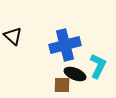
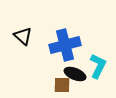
black triangle: moved 10 px right
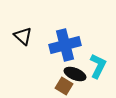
brown square: moved 2 px right, 1 px down; rotated 30 degrees clockwise
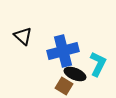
blue cross: moved 2 px left, 6 px down
cyan L-shape: moved 2 px up
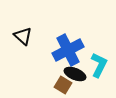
blue cross: moved 5 px right, 1 px up; rotated 12 degrees counterclockwise
cyan L-shape: moved 1 px right, 1 px down
brown square: moved 1 px left, 1 px up
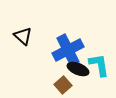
cyan L-shape: rotated 35 degrees counterclockwise
black ellipse: moved 3 px right, 5 px up
brown square: rotated 18 degrees clockwise
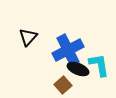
black triangle: moved 5 px right, 1 px down; rotated 30 degrees clockwise
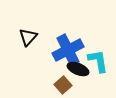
cyan L-shape: moved 1 px left, 4 px up
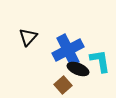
cyan L-shape: moved 2 px right
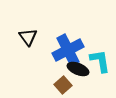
black triangle: rotated 18 degrees counterclockwise
